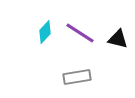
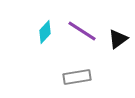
purple line: moved 2 px right, 2 px up
black triangle: rotated 50 degrees counterclockwise
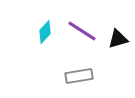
black triangle: rotated 20 degrees clockwise
gray rectangle: moved 2 px right, 1 px up
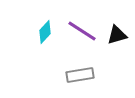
black triangle: moved 1 px left, 4 px up
gray rectangle: moved 1 px right, 1 px up
